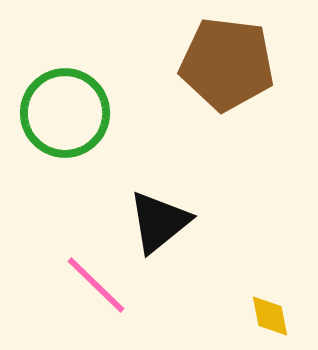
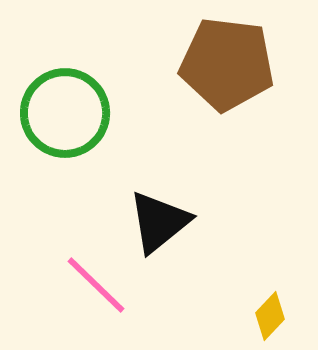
yellow diamond: rotated 54 degrees clockwise
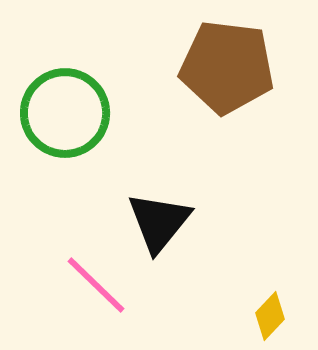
brown pentagon: moved 3 px down
black triangle: rotated 12 degrees counterclockwise
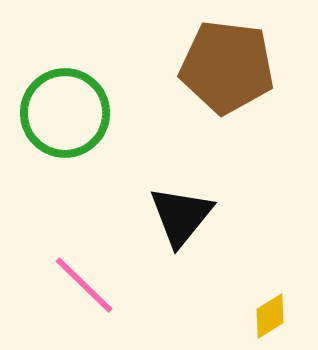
black triangle: moved 22 px right, 6 px up
pink line: moved 12 px left
yellow diamond: rotated 15 degrees clockwise
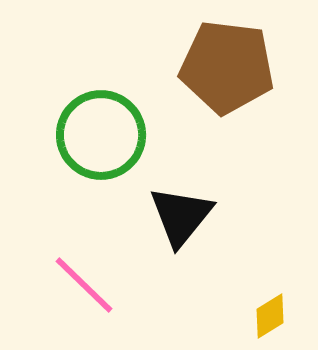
green circle: moved 36 px right, 22 px down
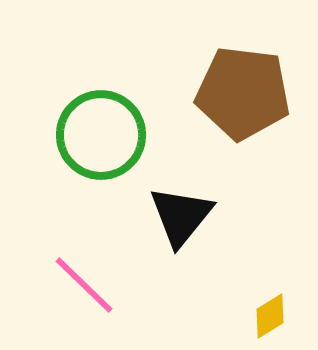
brown pentagon: moved 16 px right, 26 px down
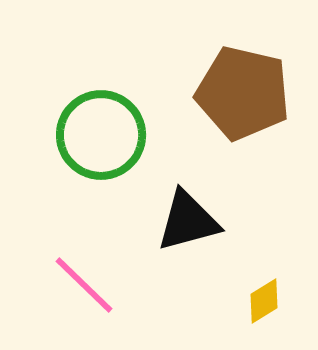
brown pentagon: rotated 6 degrees clockwise
black triangle: moved 7 px right, 5 px down; rotated 36 degrees clockwise
yellow diamond: moved 6 px left, 15 px up
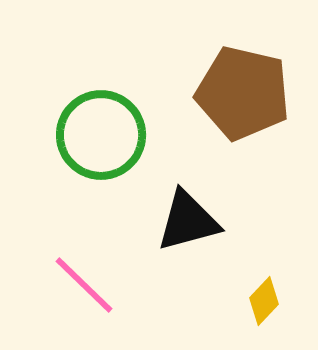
yellow diamond: rotated 15 degrees counterclockwise
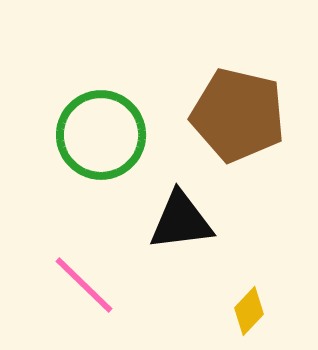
brown pentagon: moved 5 px left, 22 px down
black triangle: moved 7 px left; rotated 8 degrees clockwise
yellow diamond: moved 15 px left, 10 px down
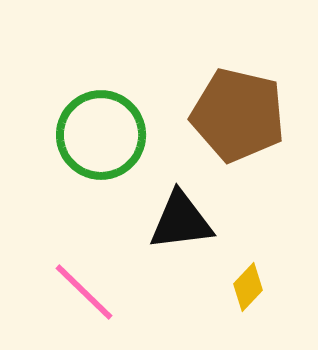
pink line: moved 7 px down
yellow diamond: moved 1 px left, 24 px up
